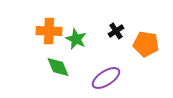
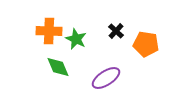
black cross: rotated 14 degrees counterclockwise
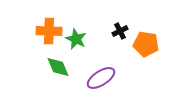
black cross: moved 4 px right; rotated 21 degrees clockwise
purple ellipse: moved 5 px left
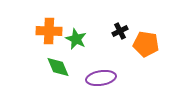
purple ellipse: rotated 24 degrees clockwise
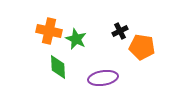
orange cross: rotated 10 degrees clockwise
orange pentagon: moved 4 px left, 3 px down
green diamond: rotated 20 degrees clockwise
purple ellipse: moved 2 px right
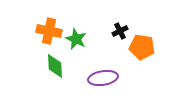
green diamond: moved 3 px left, 1 px up
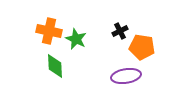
purple ellipse: moved 23 px right, 2 px up
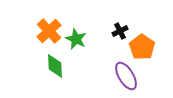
orange cross: rotated 35 degrees clockwise
orange pentagon: rotated 25 degrees clockwise
purple ellipse: rotated 68 degrees clockwise
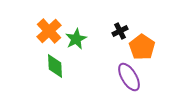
green star: rotated 20 degrees clockwise
purple ellipse: moved 3 px right, 1 px down
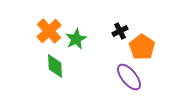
purple ellipse: rotated 8 degrees counterclockwise
